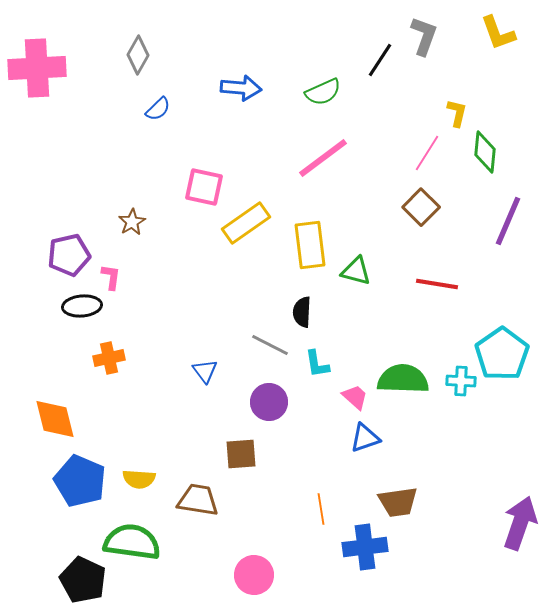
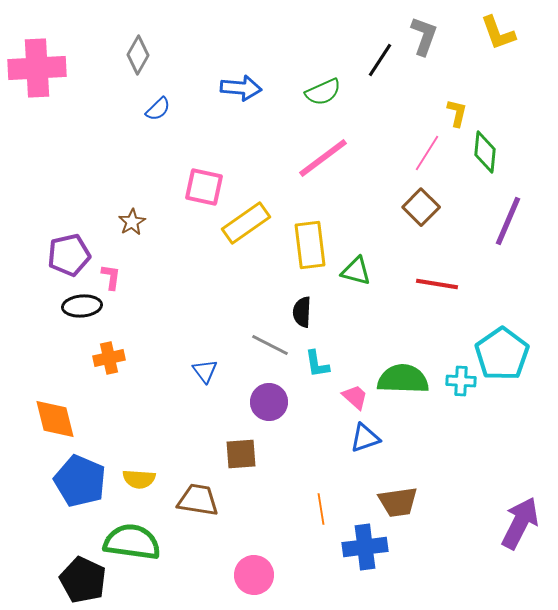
purple arrow at (520, 523): rotated 8 degrees clockwise
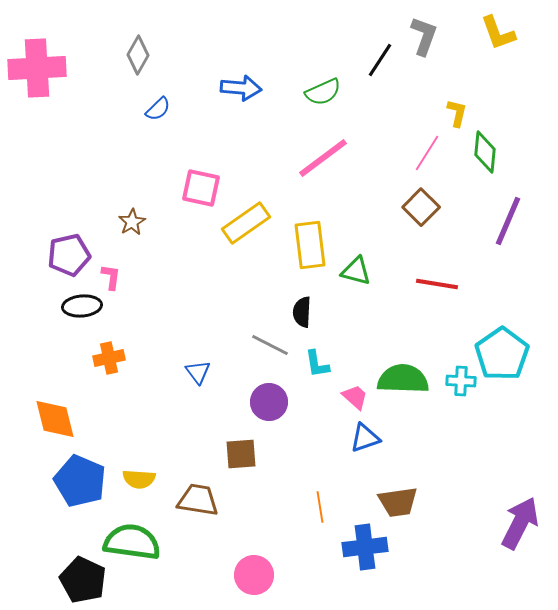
pink square at (204, 187): moved 3 px left, 1 px down
blue triangle at (205, 371): moved 7 px left, 1 px down
orange line at (321, 509): moved 1 px left, 2 px up
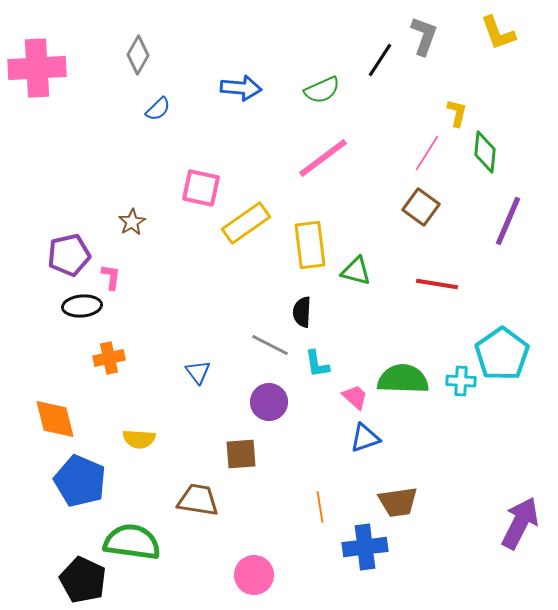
green semicircle at (323, 92): moved 1 px left, 2 px up
brown square at (421, 207): rotated 9 degrees counterclockwise
yellow semicircle at (139, 479): moved 40 px up
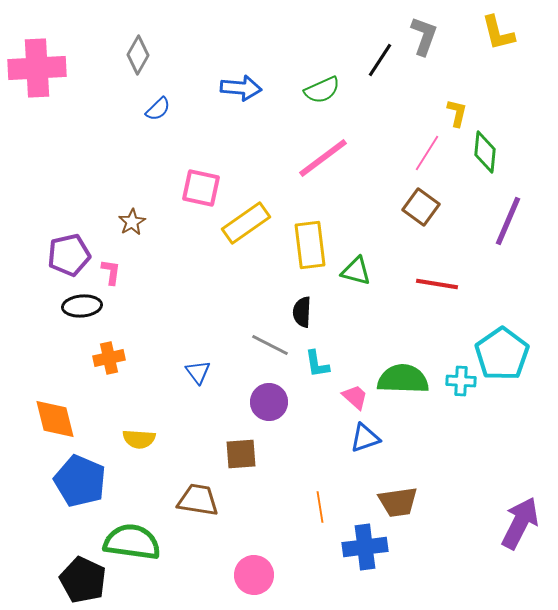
yellow L-shape at (498, 33): rotated 6 degrees clockwise
pink L-shape at (111, 277): moved 5 px up
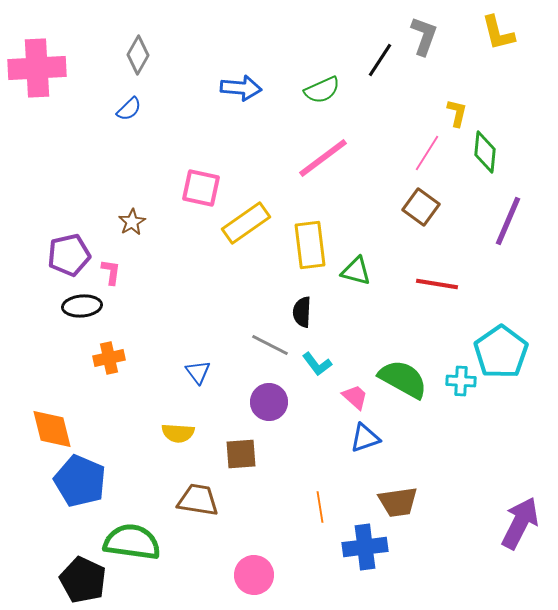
blue semicircle at (158, 109): moved 29 px left
cyan pentagon at (502, 354): moved 1 px left, 2 px up
cyan L-shape at (317, 364): rotated 28 degrees counterclockwise
green semicircle at (403, 379): rotated 27 degrees clockwise
orange diamond at (55, 419): moved 3 px left, 10 px down
yellow semicircle at (139, 439): moved 39 px right, 6 px up
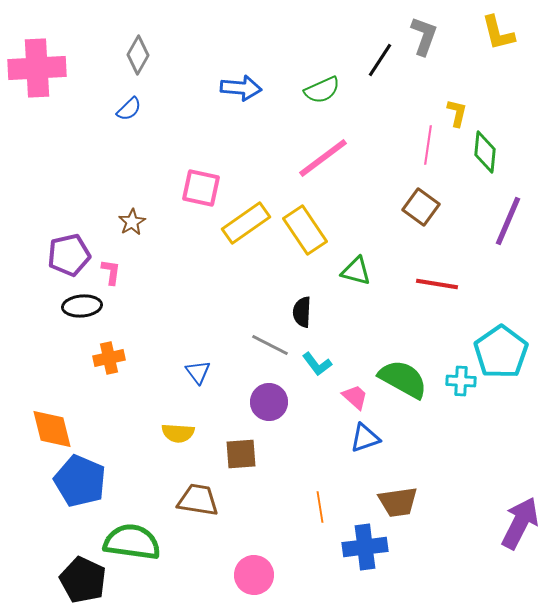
pink line at (427, 153): moved 1 px right, 8 px up; rotated 24 degrees counterclockwise
yellow rectangle at (310, 245): moved 5 px left, 15 px up; rotated 27 degrees counterclockwise
